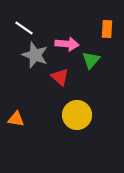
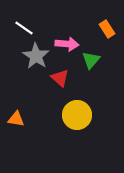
orange rectangle: rotated 36 degrees counterclockwise
gray star: moved 1 px right, 1 px down; rotated 12 degrees clockwise
red triangle: moved 1 px down
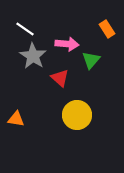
white line: moved 1 px right, 1 px down
gray star: moved 3 px left
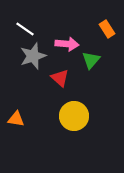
gray star: rotated 20 degrees clockwise
yellow circle: moved 3 px left, 1 px down
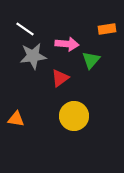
orange rectangle: rotated 66 degrees counterclockwise
gray star: rotated 12 degrees clockwise
red triangle: rotated 42 degrees clockwise
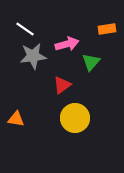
pink arrow: rotated 20 degrees counterclockwise
green triangle: moved 2 px down
red triangle: moved 2 px right, 7 px down
yellow circle: moved 1 px right, 2 px down
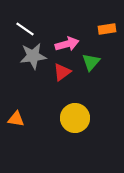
red triangle: moved 13 px up
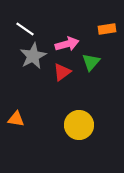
gray star: rotated 20 degrees counterclockwise
yellow circle: moved 4 px right, 7 px down
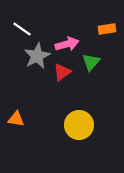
white line: moved 3 px left
gray star: moved 4 px right
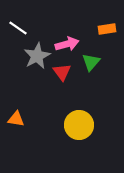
white line: moved 4 px left, 1 px up
red triangle: rotated 30 degrees counterclockwise
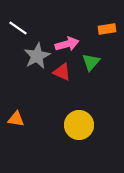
red triangle: rotated 30 degrees counterclockwise
